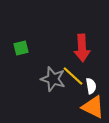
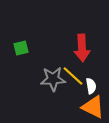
gray star: rotated 20 degrees counterclockwise
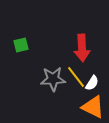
green square: moved 3 px up
yellow line: moved 3 px right, 1 px down; rotated 10 degrees clockwise
white semicircle: moved 1 px right, 3 px up; rotated 42 degrees clockwise
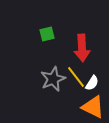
green square: moved 26 px right, 11 px up
gray star: rotated 20 degrees counterclockwise
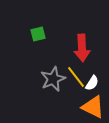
green square: moved 9 px left
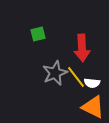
gray star: moved 2 px right, 6 px up
white semicircle: rotated 63 degrees clockwise
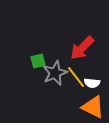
green square: moved 27 px down
red arrow: rotated 48 degrees clockwise
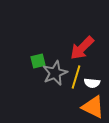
yellow line: rotated 55 degrees clockwise
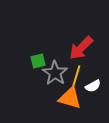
red arrow: moved 1 px left
gray star: rotated 15 degrees counterclockwise
white semicircle: moved 1 px right, 3 px down; rotated 35 degrees counterclockwise
orange triangle: moved 23 px left, 9 px up; rotated 10 degrees counterclockwise
